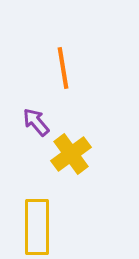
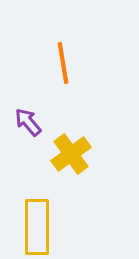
orange line: moved 5 px up
purple arrow: moved 8 px left
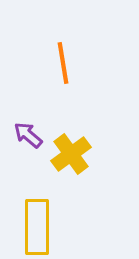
purple arrow: moved 13 px down; rotated 8 degrees counterclockwise
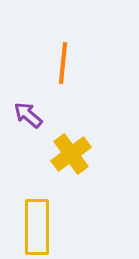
orange line: rotated 15 degrees clockwise
purple arrow: moved 20 px up
